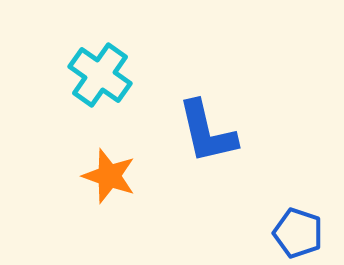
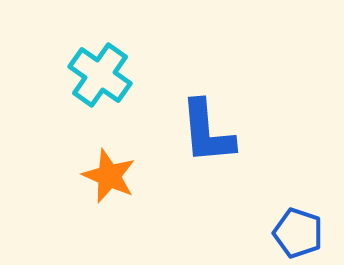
blue L-shape: rotated 8 degrees clockwise
orange star: rotated 4 degrees clockwise
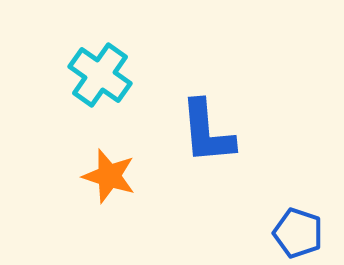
orange star: rotated 6 degrees counterclockwise
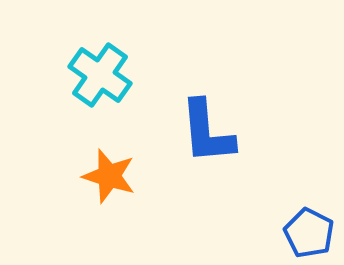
blue pentagon: moved 11 px right; rotated 9 degrees clockwise
